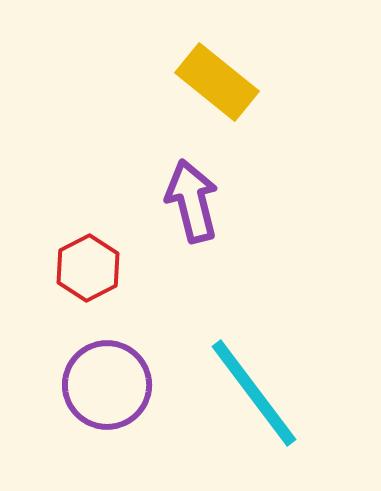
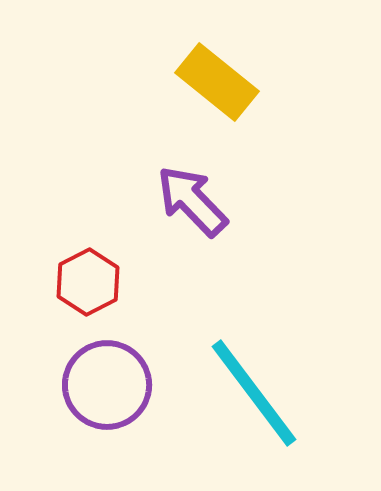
purple arrow: rotated 30 degrees counterclockwise
red hexagon: moved 14 px down
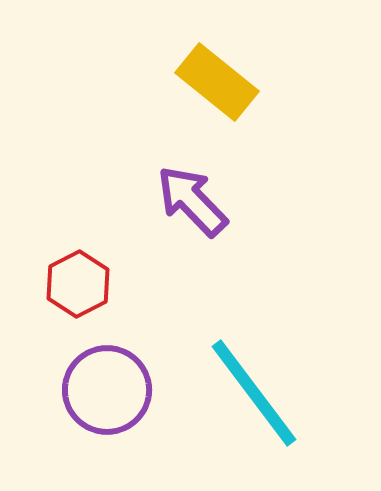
red hexagon: moved 10 px left, 2 px down
purple circle: moved 5 px down
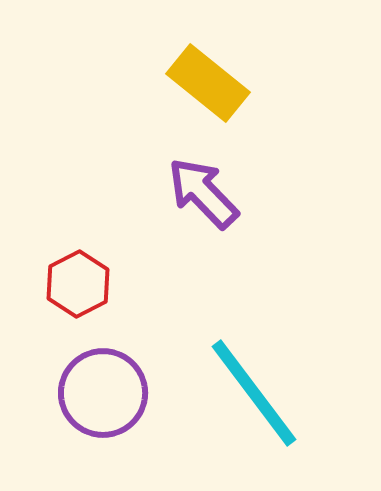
yellow rectangle: moved 9 px left, 1 px down
purple arrow: moved 11 px right, 8 px up
purple circle: moved 4 px left, 3 px down
